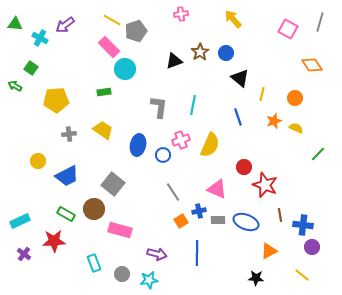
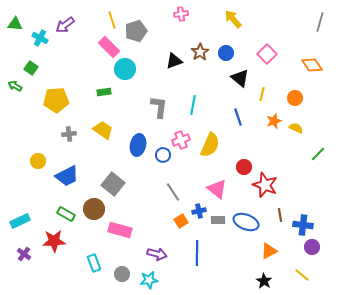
yellow line at (112, 20): rotated 42 degrees clockwise
pink square at (288, 29): moved 21 px left, 25 px down; rotated 18 degrees clockwise
pink triangle at (217, 189): rotated 15 degrees clockwise
black star at (256, 278): moved 8 px right, 3 px down; rotated 28 degrees clockwise
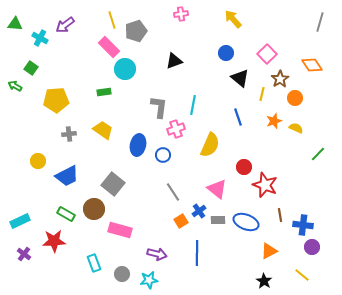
brown star at (200, 52): moved 80 px right, 27 px down
pink cross at (181, 140): moved 5 px left, 11 px up
blue cross at (199, 211): rotated 24 degrees counterclockwise
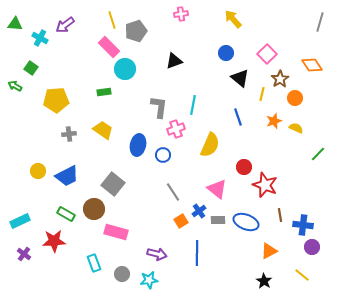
yellow circle at (38, 161): moved 10 px down
pink rectangle at (120, 230): moved 4 px left, 2 px down
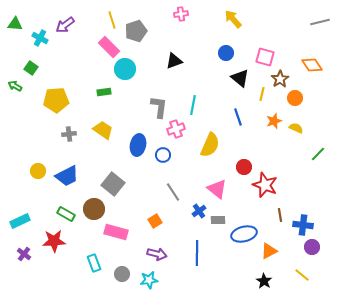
gray line at (320, 22): rotated 60 degrees clockwise
pink square at (267, 54): moved 2 px left, 3 px down; rotated 30 degrees counterclockwise
orange square at (181, 221): moved 26 px left
blue ellipse at (246, 222): moved 2 px left, 12 px down; rotated 35 degrees counterclockwise
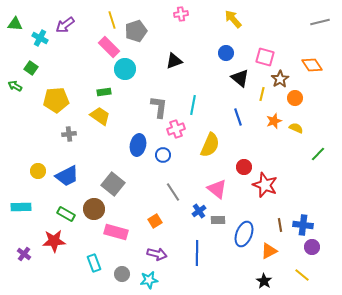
yellow trapezoid at (103, 130): moved 3 px left, 14 px up
brown line at (280, 215): moved 10 px down
cyan rectangle at (20, 221): moved 1 px right, 14 px up; rotated 24 degrees clockwise
blue ellipse at (244, 234): rotated 55 degrees counterclockwise
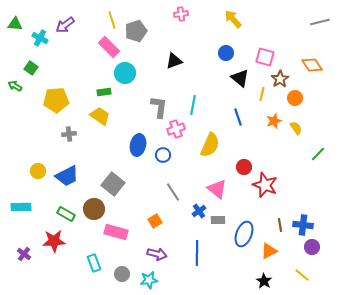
cyan circle at (125, 69): moved 4 px down
yellow semicircle at (296, 128): rotated 32 degrees clockwise
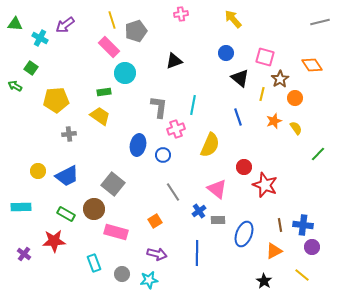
orange triangle at (269, 251): moved 5 px right
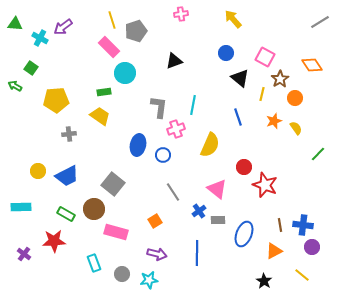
gray line at (320, 22): rotated 18 degrees counterclockwise
purple arrow at (65, 25): moved 2 px left, 2 px down
pink square at (265, 57): rotated 12 degrees clockwise
